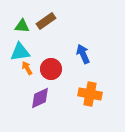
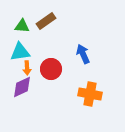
orange arrow: rotated 152 degrees counterclockwise
purple diamond: moved 18 px left, 11 px up
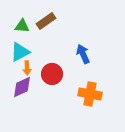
cyan triangle: rotated 20 degrees counterclockwise
red circle: moved 1 px right, 5 px down
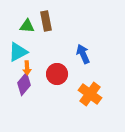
brown rectangle: rotated 66 degrees counterclockwise
green triangle: moved 5 px right
cyan triangle: moved 2 px left
red circle: moved 5 px right
purple diamond: moved 2 px right, 3 px up; rotated 25 degrees counterclockwise
orange cross: rotated 25 degrees clockwise
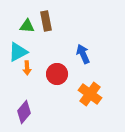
purple diamond: moved 28 px down
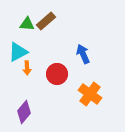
brown rectangle: rotated 60 degrees clockwise
green triangle: moved 2 px up
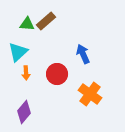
cyan triangle: rotated 15 degrees counterclockwise
orange arrow: moved 1 px left, 5 px down
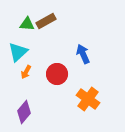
brown rectangle: rotated 12 degrees clockwise
orange arrow: moved 1 px up; rotated 32 degrees clockwise
orange cross: moved 2 px left, 5 px down
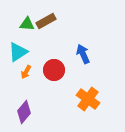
cyan triangle: rotated 10 degrees clockwise
red circle: moved 3 px left, 4 px up
